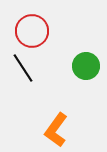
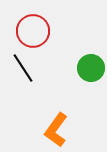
red circle: moved 1 px right
green circle: moved 5 px right, 2 px down
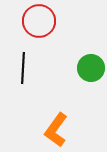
red circle: moved 6 px right, 10 px up
black line: rotated 36 degrees clockwise
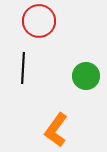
green circle: moved 5 px left, 8 px down
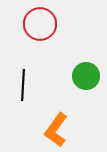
red circle: moved 1 px right, 3 px down
black line: moved 17 px down
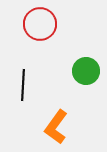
green circle: moved 5 px up
orange L-shape: moved 3 px up
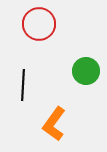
red circle: moved 1 px left
orange L-shape: moved 2 px left, 3 px up
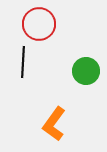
black line: moved 23 px up
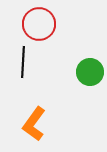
green circle: moved 4 px right, 1 px down
orange L-shape: moved 20 px left
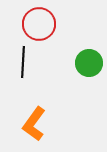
green circle: moved 1 px left, 9 px up
